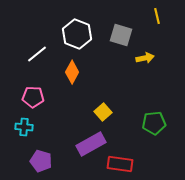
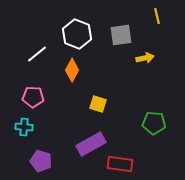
gray square: rotated 25 degrees counterclockwise
orange diamond: moved 2 px up
yellow square: moved 5 px left, 8 px up; rotated 30 degrees counterclockwise
green pentagon: rotated 10 degrees clockwise
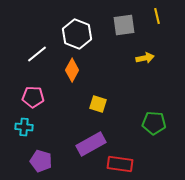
gray square: moved 3 px right, 10 px up
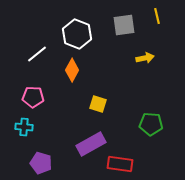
green pentagon: moved 3 px left, 1 px down
purple pentagon: moved 2 px down
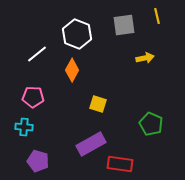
green pentagon: rotated 20 degrees clockwise
purple pentagon: moved 3 px left, 2 px up
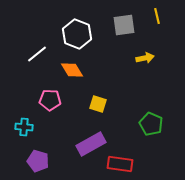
orange diamond: rotated 60 degrees counterclockwise
pink pentagon: moved 17 px right, 3 px down
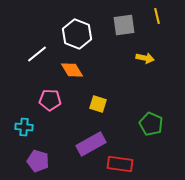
yellow arrow: rotated 24 degrees clockwise
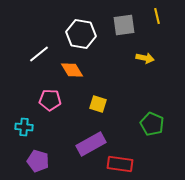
white hexagon: moved 4 px right; rotated 12 degrees counterclockwise
white line: moved 2 px right
green pentagon: moved 1 px right
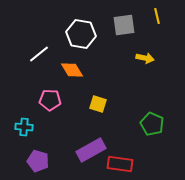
purple rectangle: moved 6 px down
